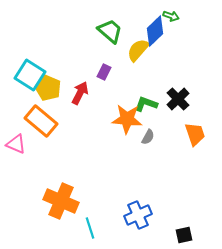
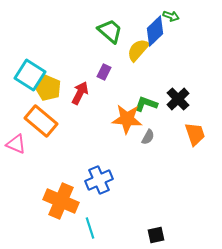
blue cross: moved 39 px left, 35 px up
black square: moved 28 px left
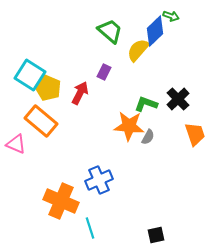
orange star: moved 2 px right, 7 px down
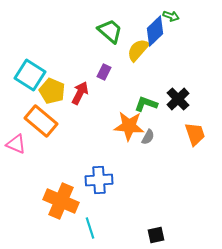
yellow pentagon: moved 4 px right, 3 px down
blue cross: rotated 20 degrees clockwise
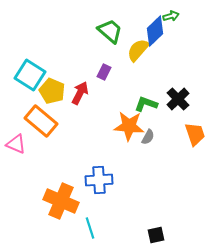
green arrow: rotated 35 degrees counterclockwise
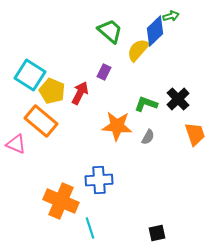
orange star: moved 12 px left
black square: moved 1 px right, 2 px up
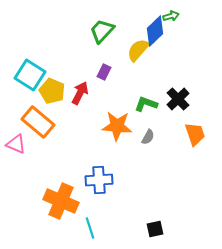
green trapezoid: moved 8 px left; rotated 88 degrees counterclockwise
orange rectangle: moved 3 px left, 1 px down
black square: moved 2 px left, 4 px up
